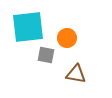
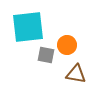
orange circle: moved 7 px down
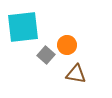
cyan square: moved 5 px left
gray square: rotated 30 degrees clockwise
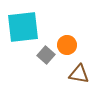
brown triangle: moved 3 px right
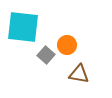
cyan square: rotated 12 degrees clockwise
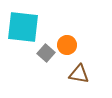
gray square: moved 2 px up
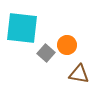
cyan square: moved 1 px left, 1 px down
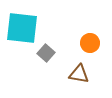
orange circle: moved 23 px right, 2 px up
